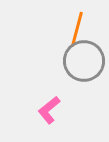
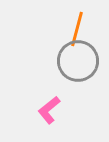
gray circle: moved 6 px left
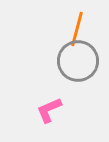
pink L-shape: rotated 16 degrees clockwise
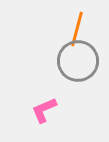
pink L-shape: moved 5 px left
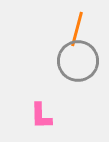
pink L-shape: moved 3 px left, 6 px down; rotated 68 degrees counterclockwise
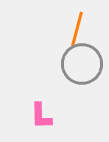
gray circle: moved 4 px right, 3 px down
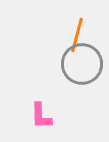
orange line: moved 6 px down
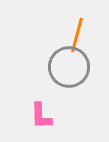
gray circle: moved 13 px left, 3 px down
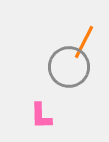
orange line: moved 7 px right, 7 px down; rotated 12 degrees clockwise
